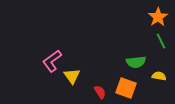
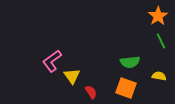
orange star: moved 1 px up
green semicircle: moved 6 px left
red semicircle: moved 9 px left
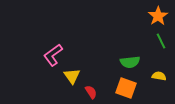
pink L-shape: moved 1 px right, 6 px up
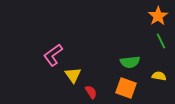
yellow triangle: moved 1 px right, 1 px up
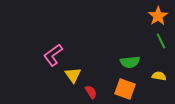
orange square: moved 1 px left, 1 px down
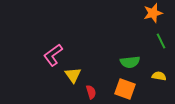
orange star: moved 5 px left, 3 px up; rotated 18 degrees clockwise
red semicircle: rotated 16 degrees clockwise
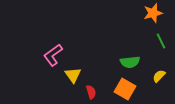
yellow semicircle: rotated 56 degrees counterclockwise
orange square: rotated 10 degrees clockwise
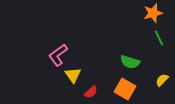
green line: moved 2 px left, 3 px up
pink L-shape: moved 5 px right
green semicircle: rotated 24 degrees clockwise
yellow semicircle: moved 3 px right, 4 px down
red semicircle: rotated 64 degrees clockwise
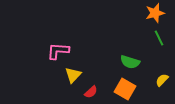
orange star: moved 2 px right
pink L-shape: moved 4 px up; rotated 40 degrees clockwise
yellow triangle: rotated 18 degrees clockwise
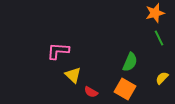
green semicircle: rotated 84 degrees counterclockwise
yellow triangle: rotated 30 degrees counterclockwise
yellow semicircle: moved 2 px up
red semicircle: rotated 72 degrees clockwise
